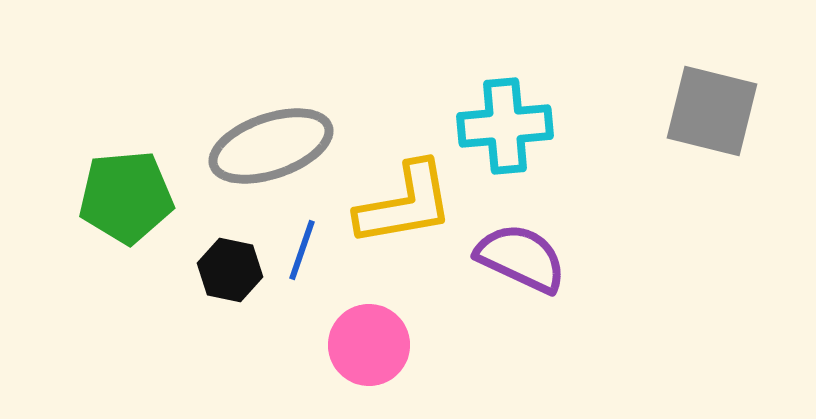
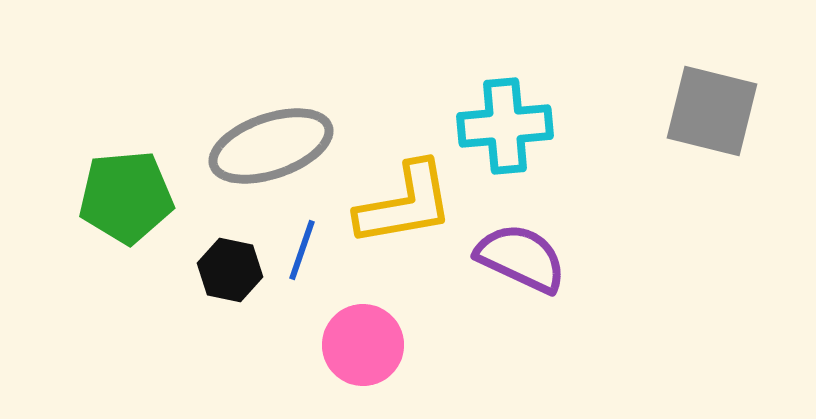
pink circle: moved 6 px left
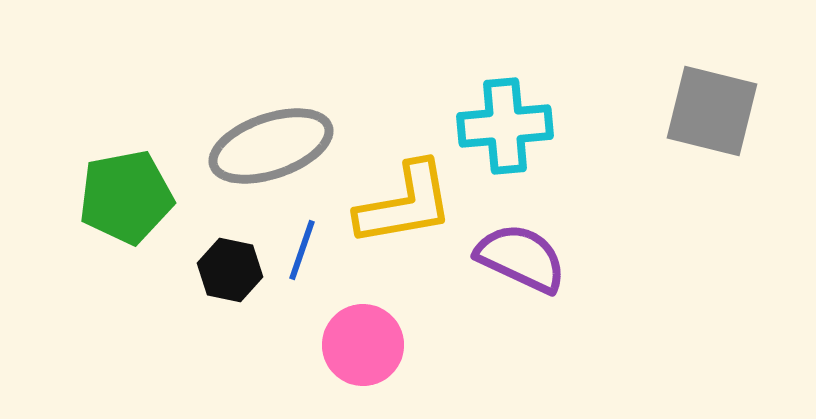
green pentagon: rotated 6 degrees counterclockwise
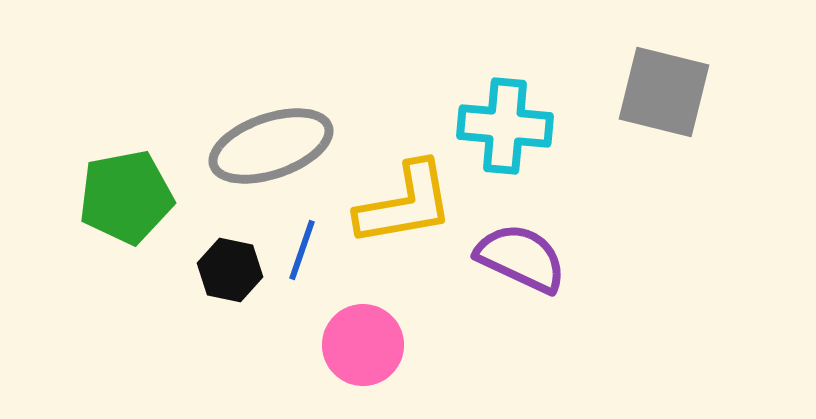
gray square: moved 48 px left, 19 px up
cyan cross: rotated 10 degrees clockwise
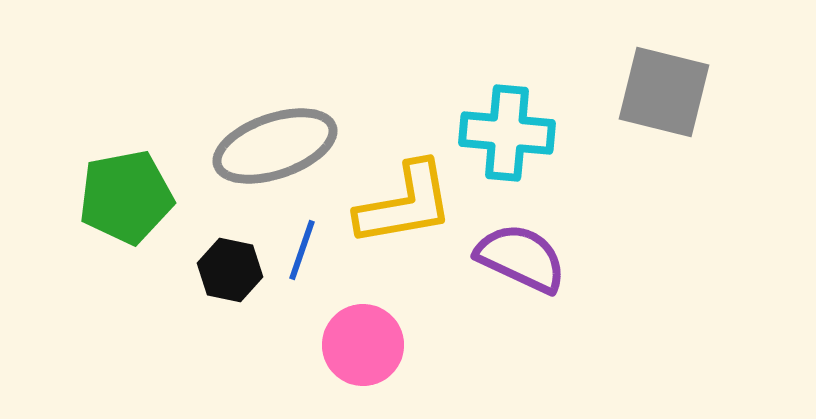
cyan cross: moved 2 px right, 7 px down
gray ellipse: moved 4 px right
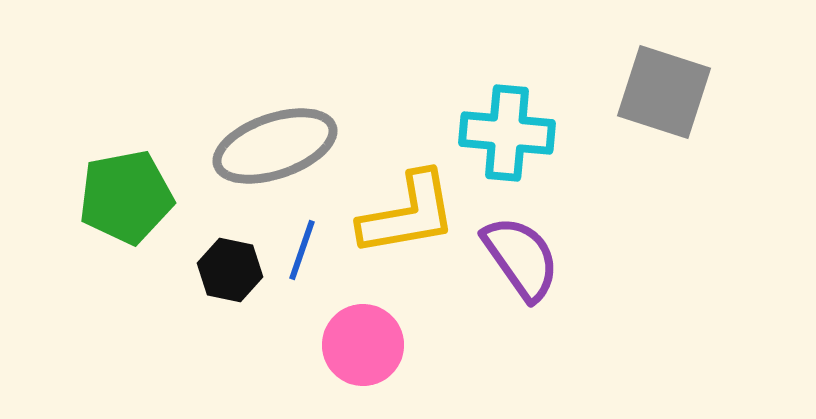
gray square: rotated 4 degrees clockwise
yellow L-shape: moved 3 px right, 10 px down
purple semicircle: rotated 30 degrees clockwise
